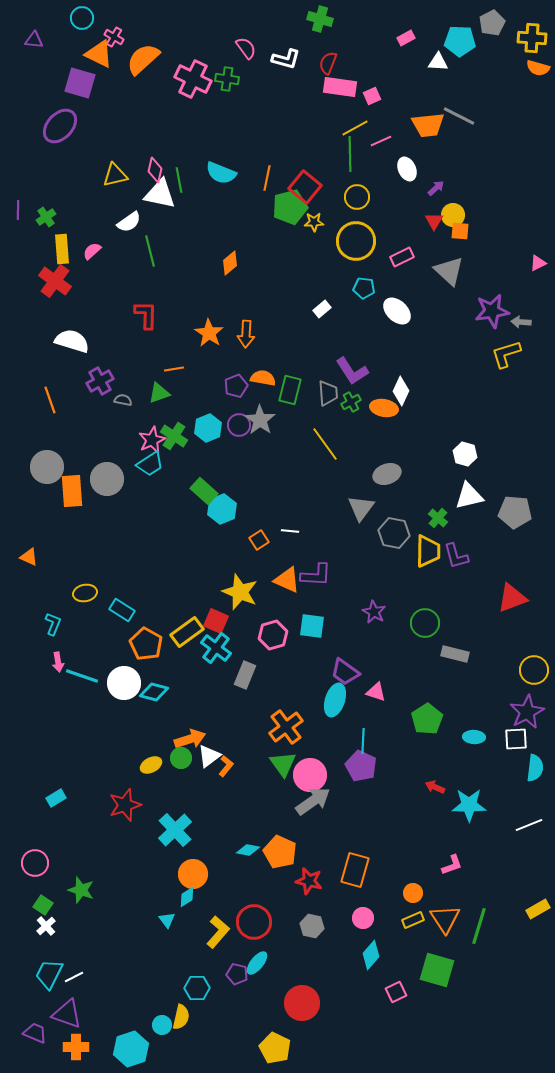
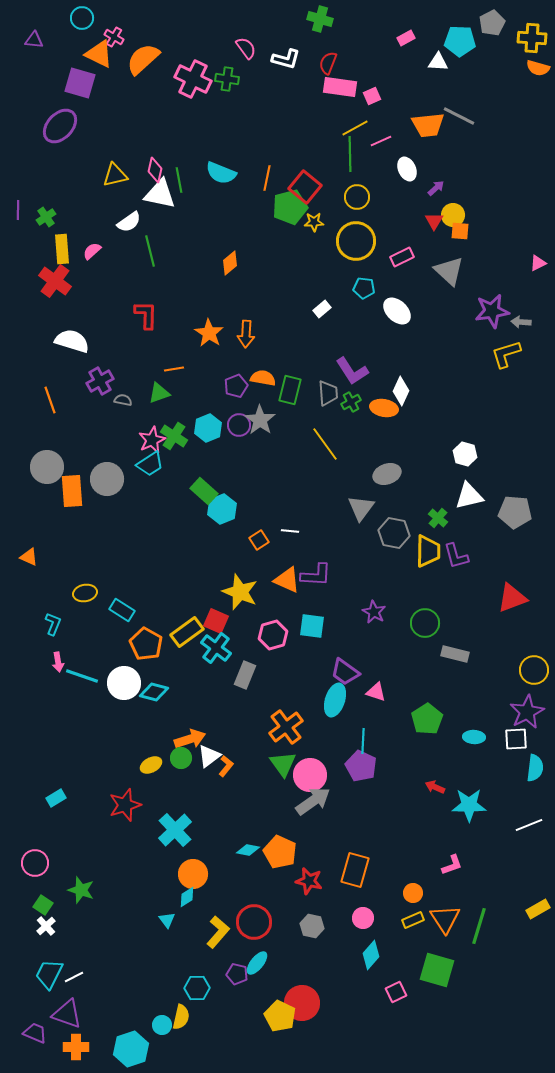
yellow pentagon at (275, 1048): moved 5 px right, 32 px up
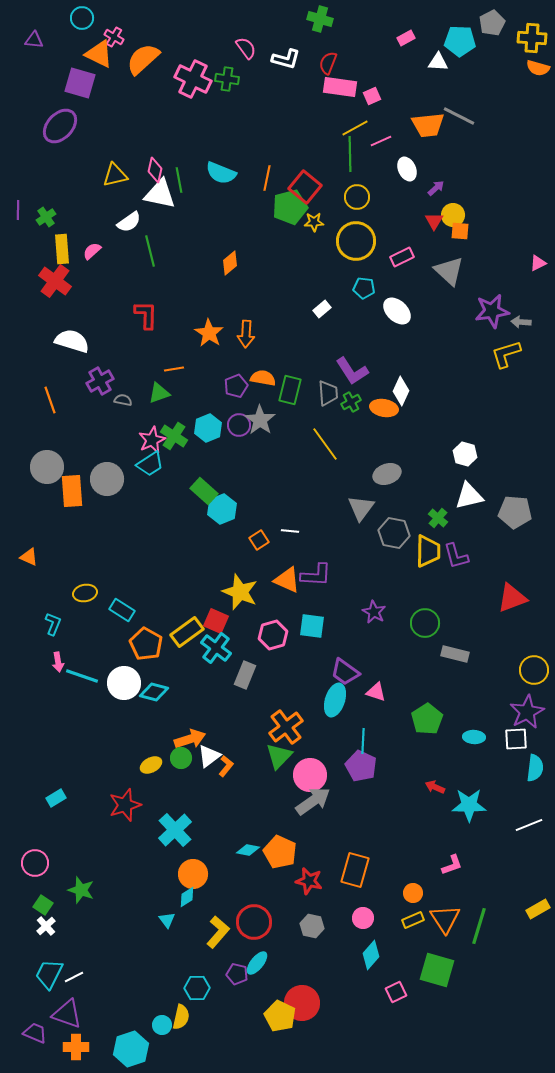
green triangle at (283, 764): moved 4 px left, 8 px up; rotated 20 degrees clockwise
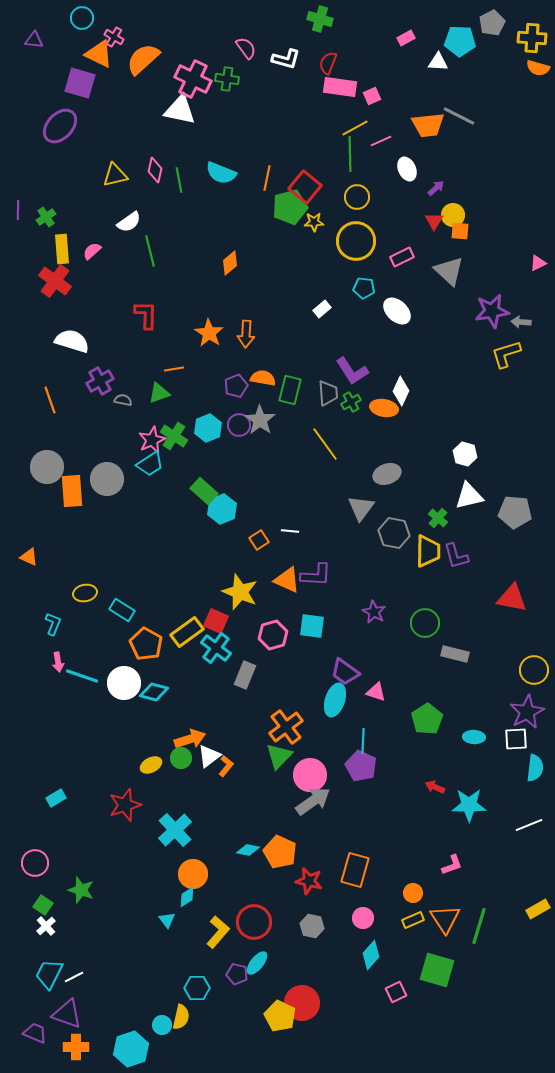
white triangle at (160, 194): moved 20 px right, 84 px up
red triangle at (512, 598): rotated 32 degrees clockwise
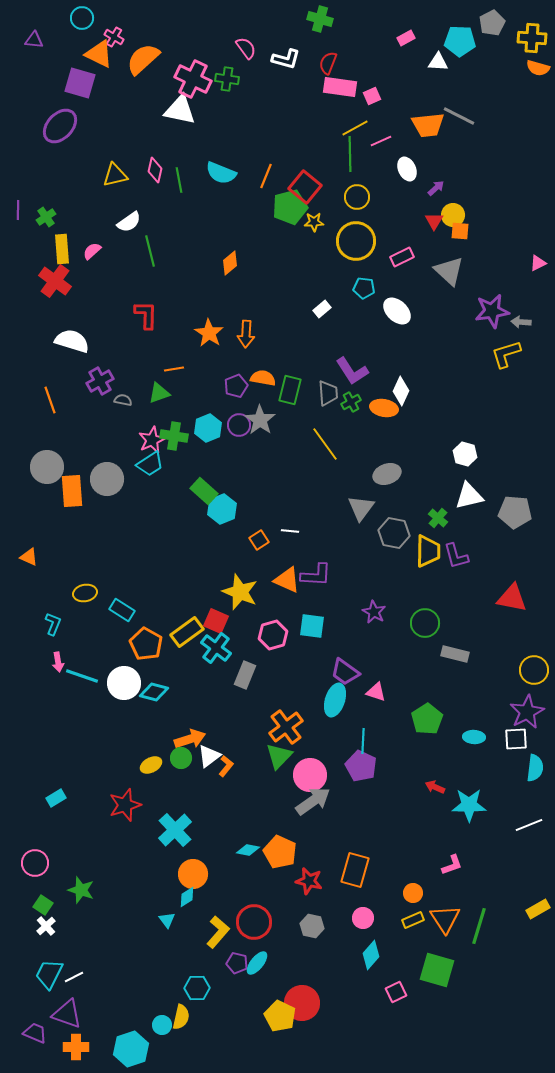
orange line at (267, 178): moved 1 px left, 2 px up; rotated 10 degrees clockwise
green cross at (174, 436): rotated 24 degrees counterclockwise
purple pentagon at (237, 974): moved 11 px up
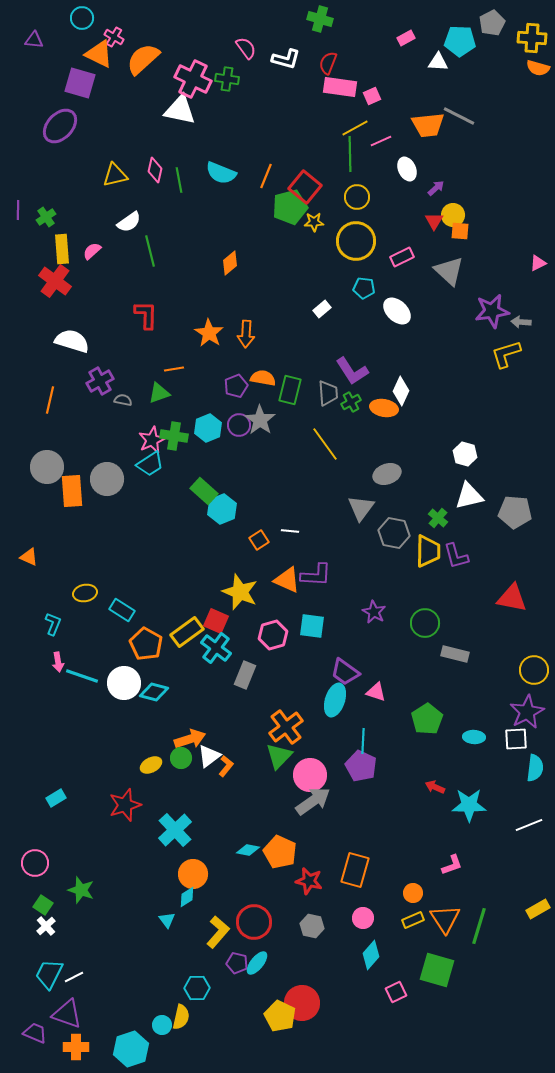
orange line at (50, 400): rotated 32 degrees clockwise
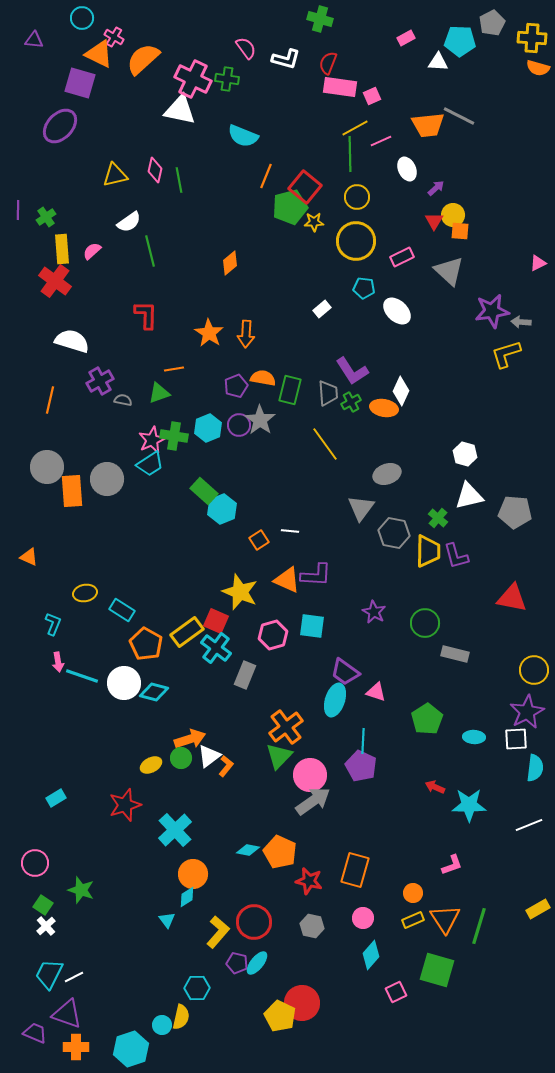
cyan semicircle at (221, 173): moved 22 px right, 37 px up
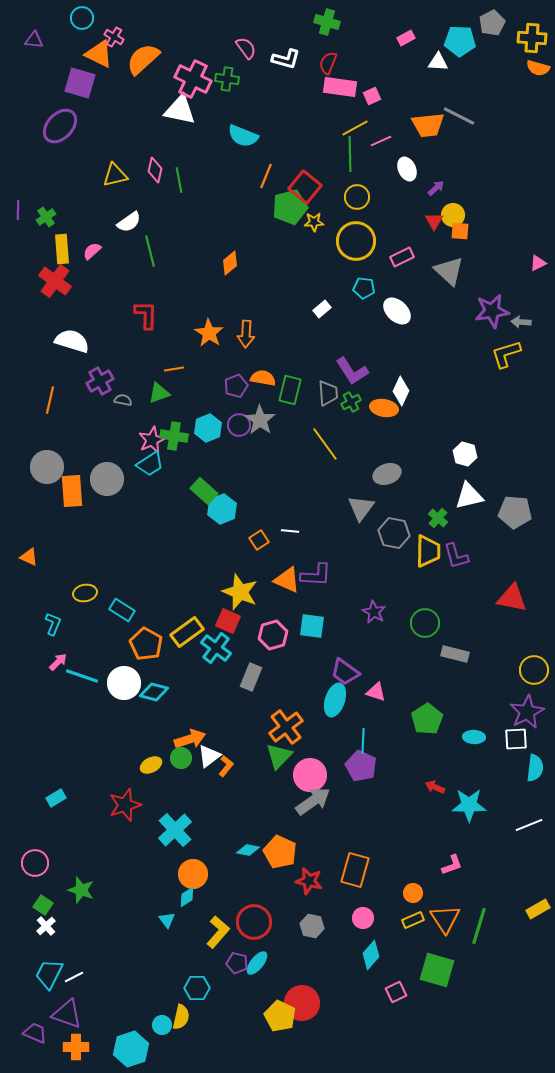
green cross at (320, 19): moved 7 px right, 3 px down
red square at (216, 621): moved 12 px right
pink arrow at (58, 662): rotated 126 degrees counterclockwise
gray rectangle at (245, 675): moved 6 px right, 2 px down
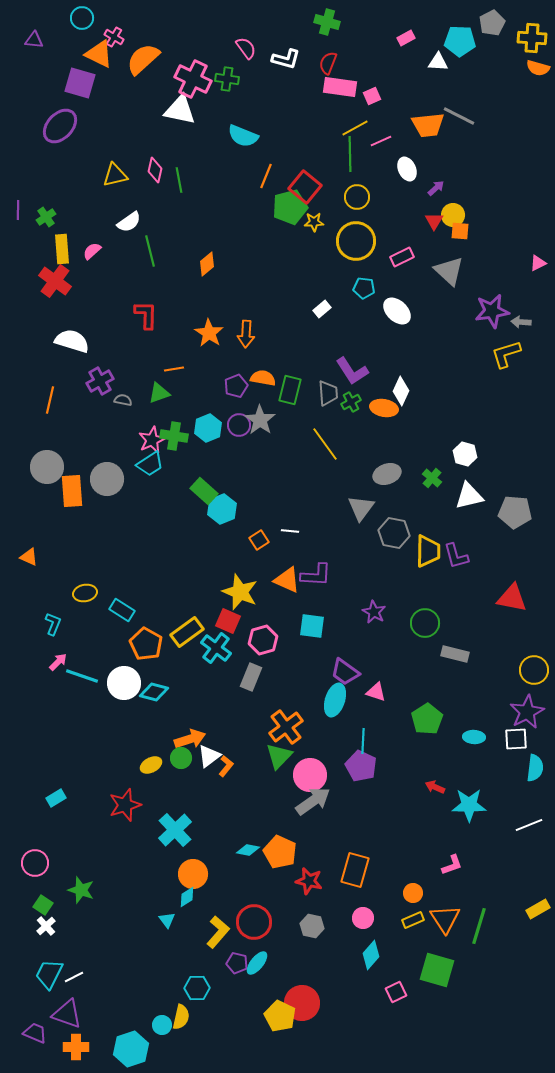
orange diamond at (230, 263): moved 23 px left, 1 px down
green cross at (438, 518): moved 6 px left, 40 px up
pink hexagon at (273, 635): moved 10 px left, 5 px down
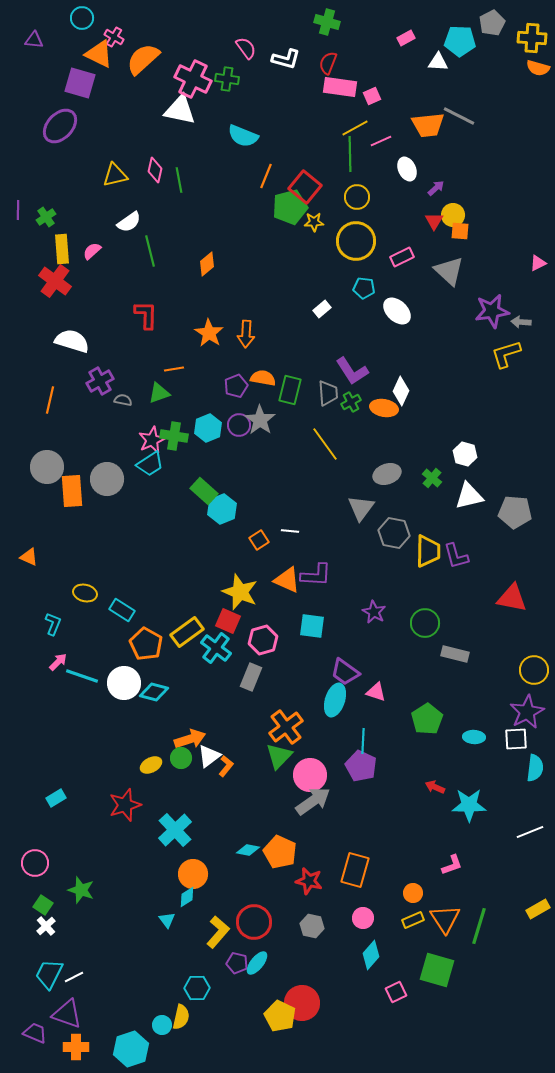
yellow ellipse at (85, 593): rotated 25 degrees clockwise
white line at (529, 825): moved 1 px right, 7 px down
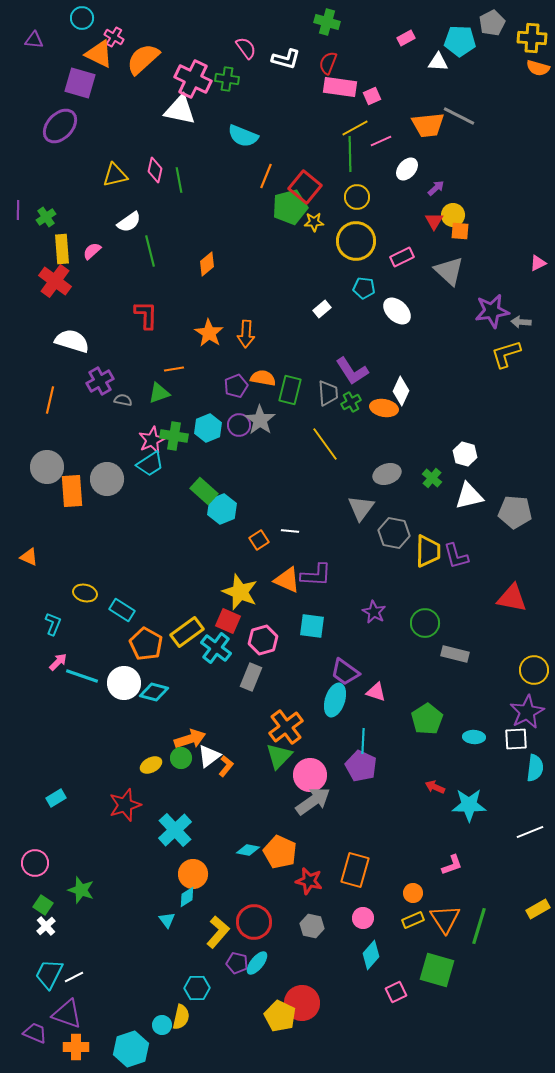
white ellipse at (407, 169): rotated 65 degrees clockwise
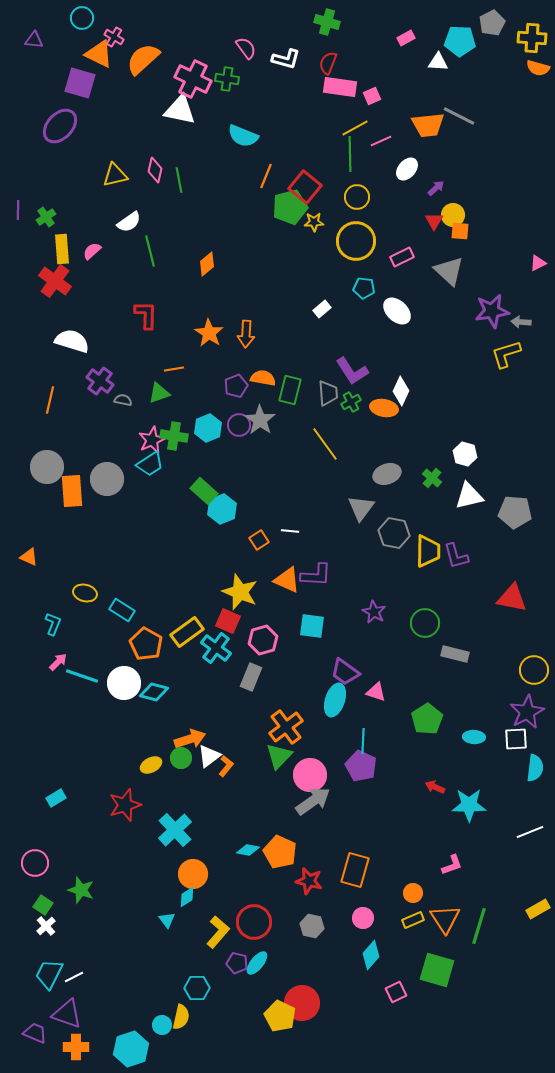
purple cross at (100, 381): rotated 24 degrees counterclockwise
